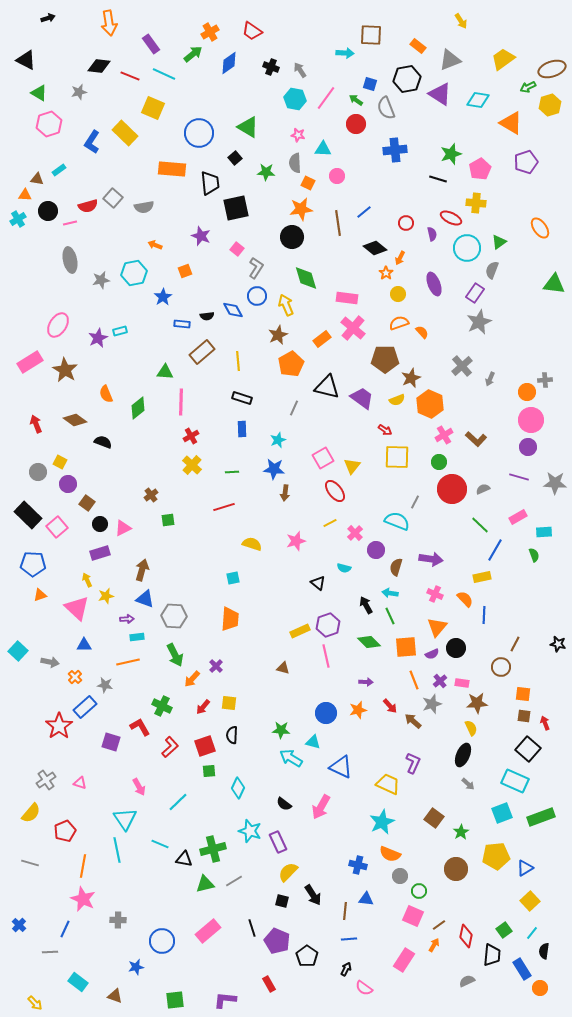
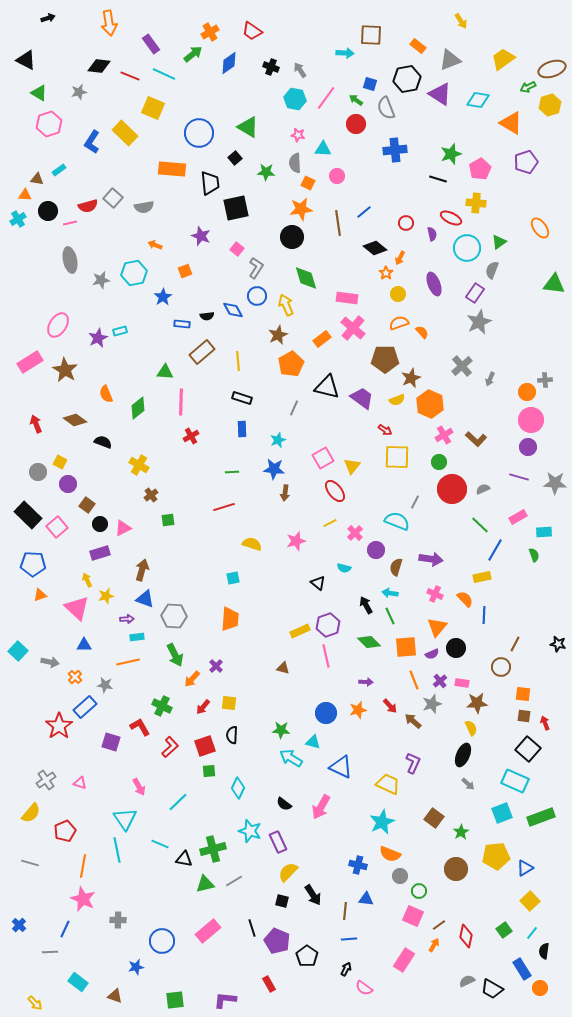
yellow cross at (192, 465): moved 53 px left; rotated 12 degrees counterclockwise
brown square at (87, 503): moved 2 px down
black trapezoid at (492, 955): moved 34 px down; rotated 115 degrees clockwise
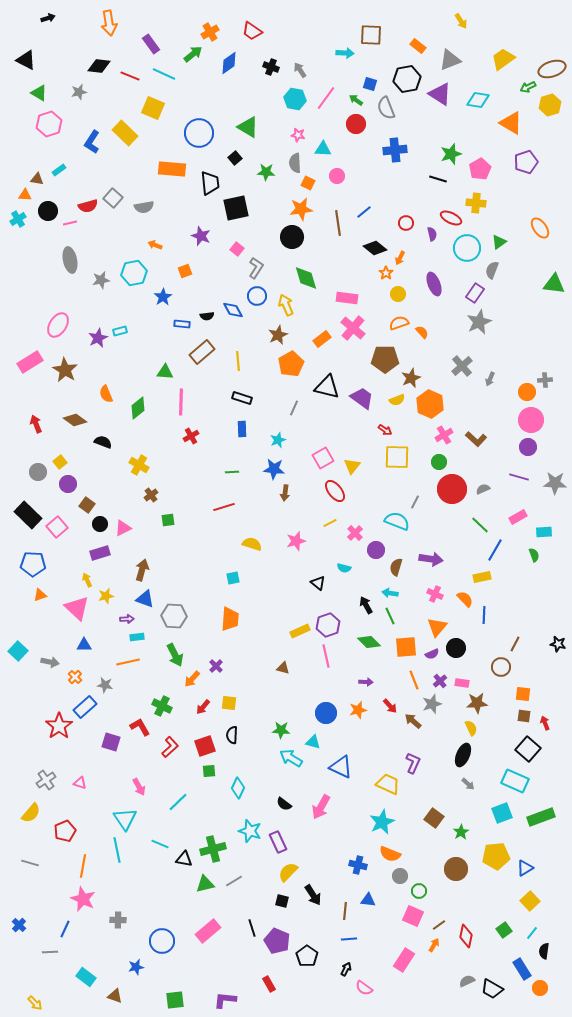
yellow square at (60, 462): rotated 24 degrees clockwise
blue triangle at (366, 899): moved 2 px right, 1 px down
cyan rectangle at (78, 982): moved 8 px right, 5 px up
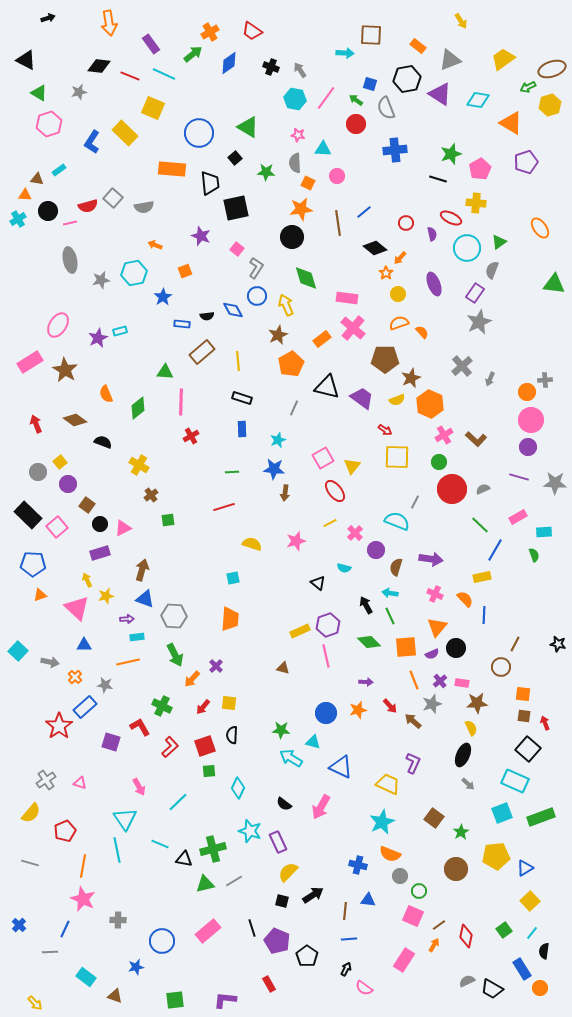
orange arrow at (400, 258): rotated 16 degrees clockwise
black arrow at (313, 895): rotated 90 degrees counterclockwise
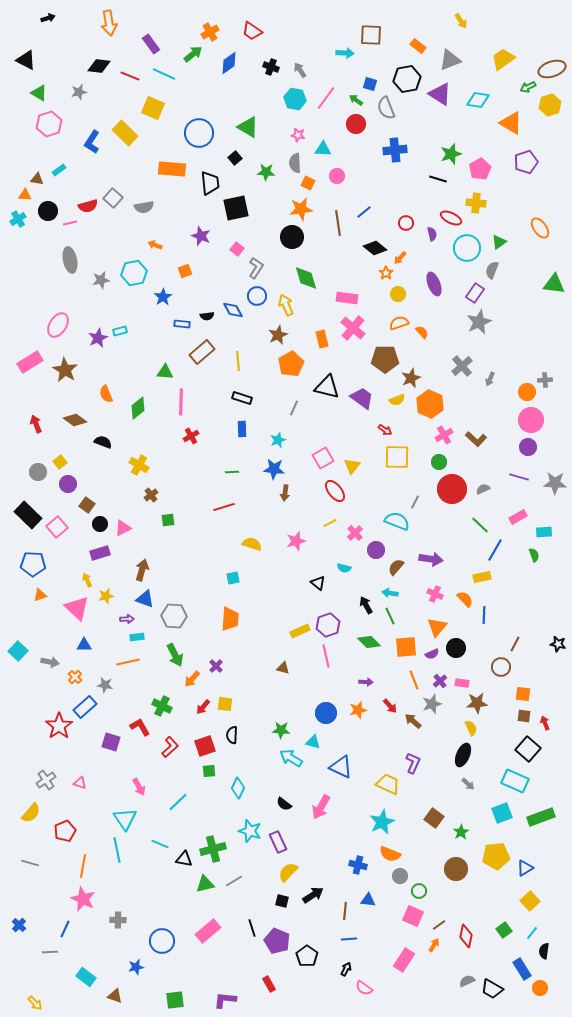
orange rectangle at (322, 339): rotated 66 degrees counterclockwise
brown semicircle at (396, 567): rotated 24 degrees clockwise
yellow square at (229, 703): moved 4 px left, 1 px down
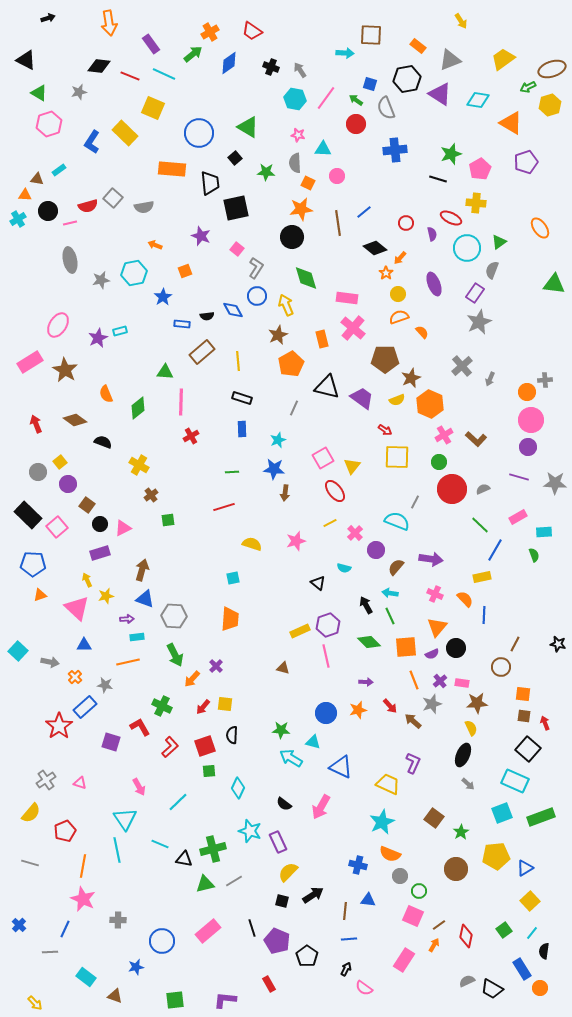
orange semicircle at (399, 323): moved 6 px up
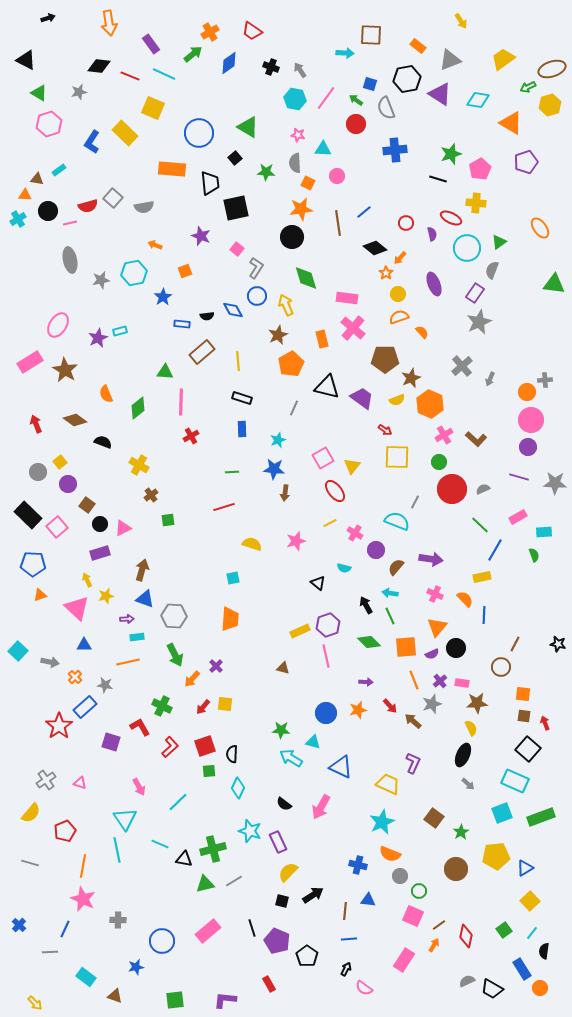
pink cross at (355, 533): rotated 14 degrees counterclockwise
black semicircle at (232, 735): moved 19 px down
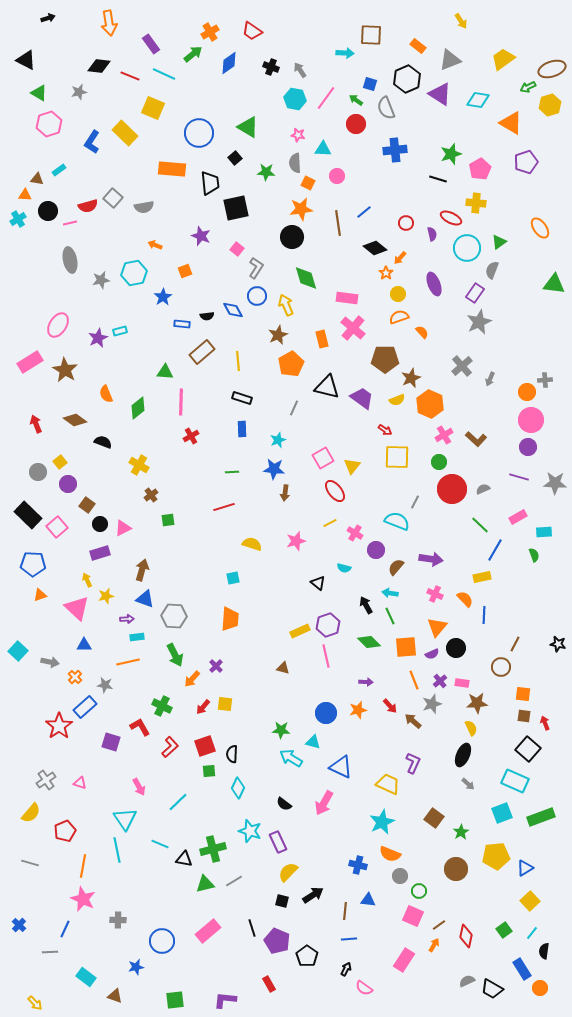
black hexagon at (407, 79): rotated 12 degrees counterclockwise
pink arrow at (321, 807): moved 3 px right, 4 px up
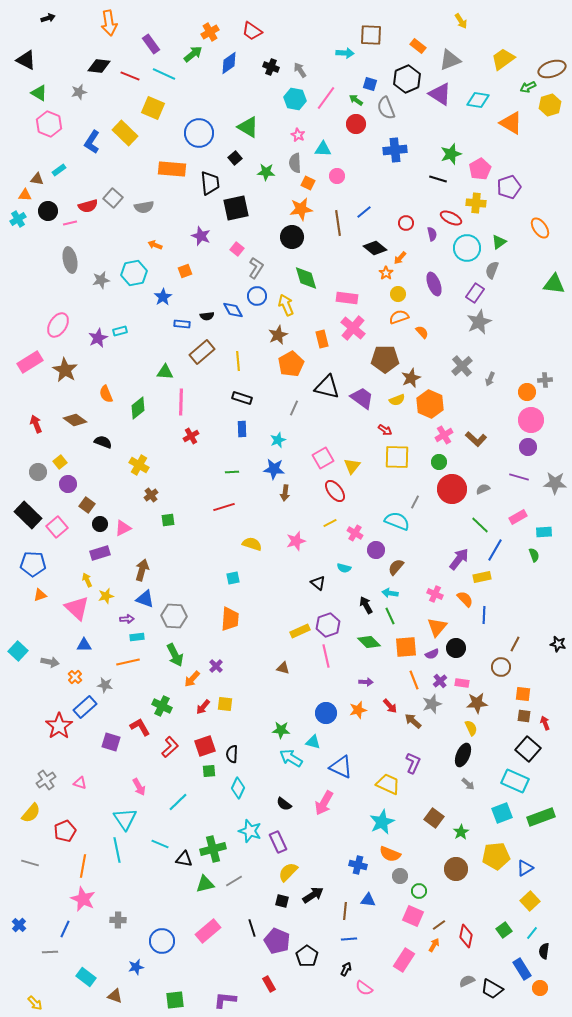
pink hexagon at (49, 124): rotated 20 degrees counterclockwise
pink star at (298, 135): rotated 16 degrees clockwise
purple pentagon at (526, 162): moved 17 px left, 25 px down
purple arrow at (431, 559): moved 28 px right; rotated 60 degrees counterclockwise
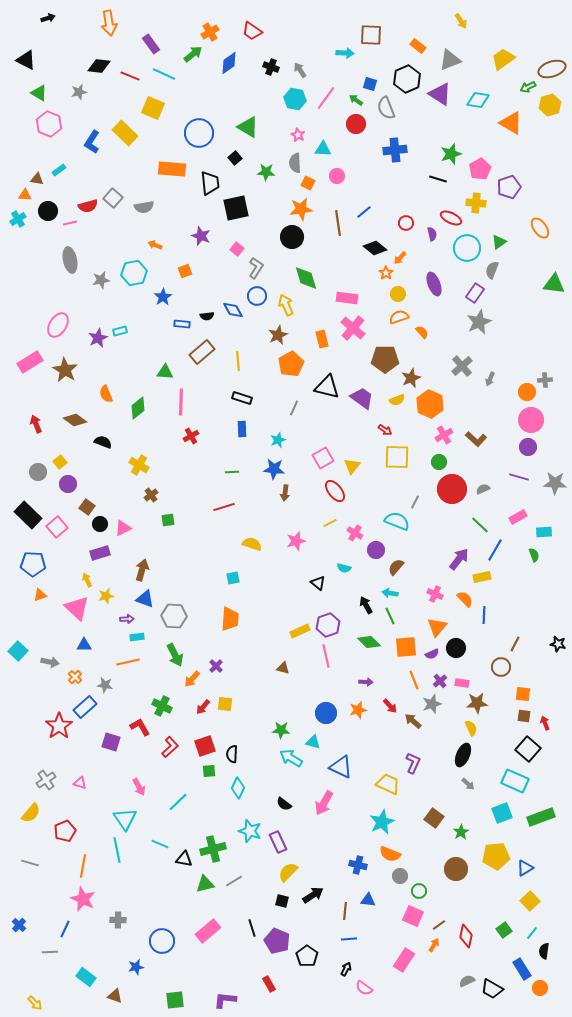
brown square at (87, 505): moved 2 px down
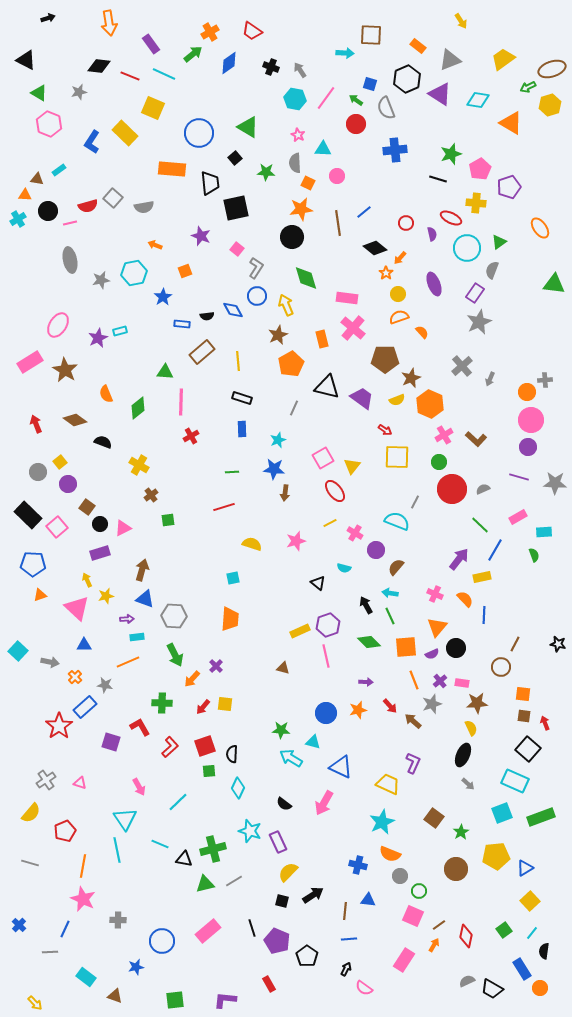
orange line at (128, 662): rotated 10 degrees counterclockwise
green cross at (162, 706): moved 3 px up; rotated 24 degrees counterclockwise
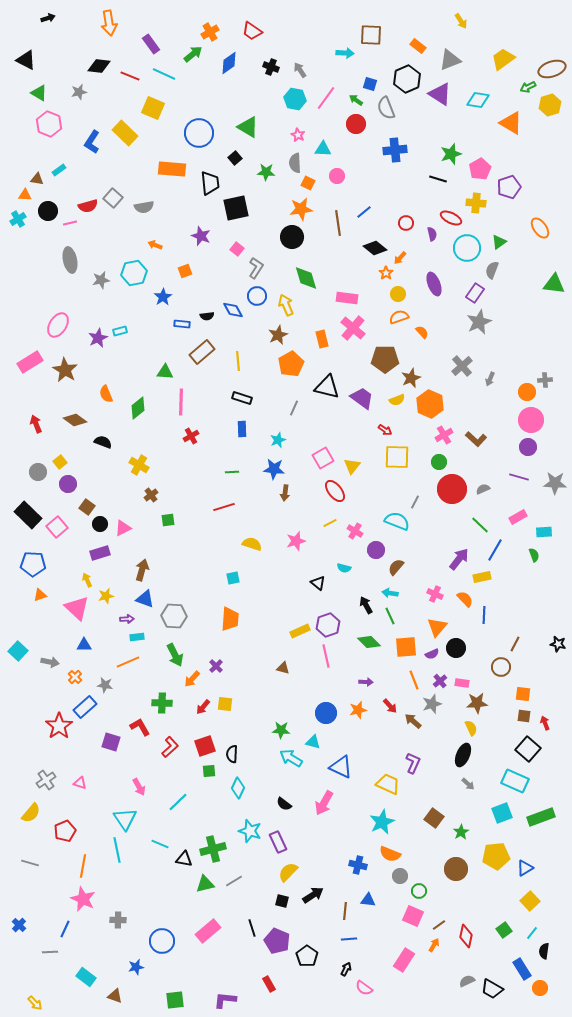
pink cross at (355, 533): moved 2 px up
